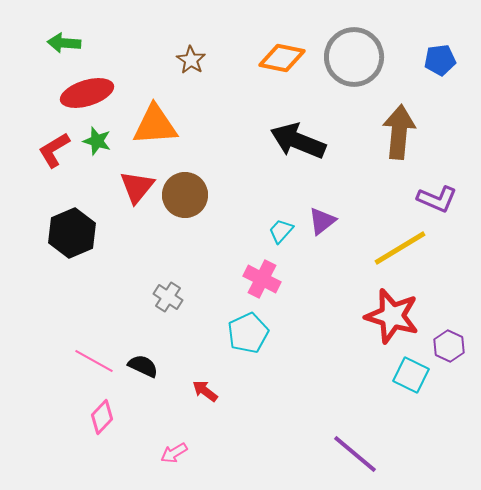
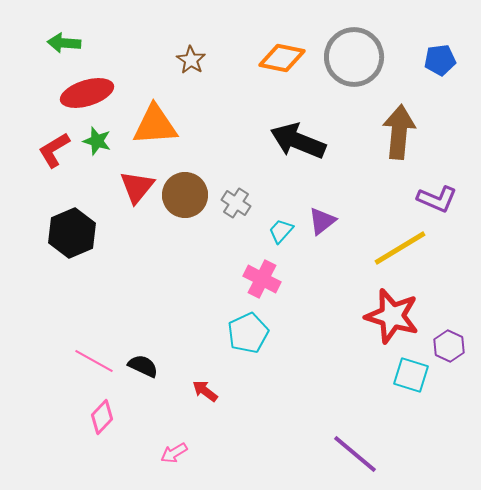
gray cross: moved 68 px right, 94 px up
cyan square: rotated 9 degrees counterclockwise
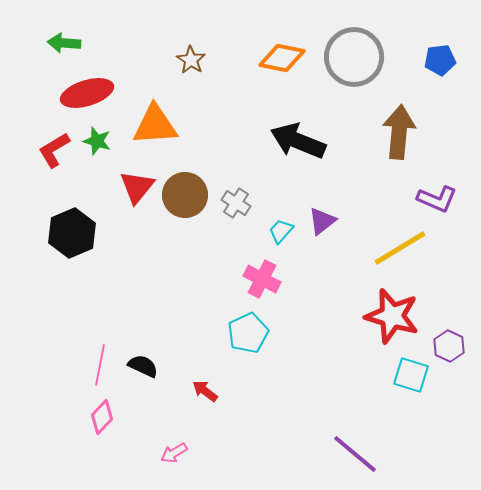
pink line: moved 6 px right, 4 px down; rotated 72 degrees clockwise
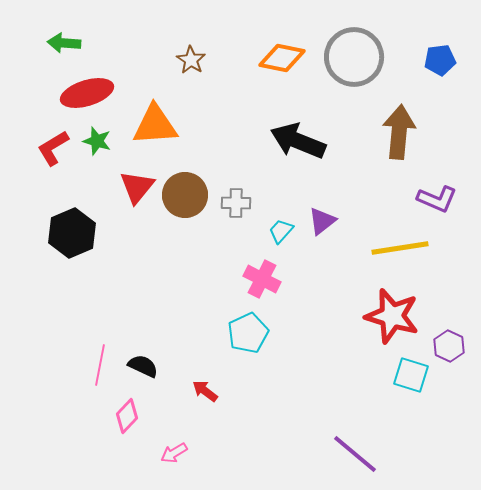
red L-shape: moved 1 px left, 2 px up
gray cross: rotated 32 degrees counterclockwise
yellow line: rotated 22 degrees clockwise
pink diamond: moved 25 px right, 1 px up
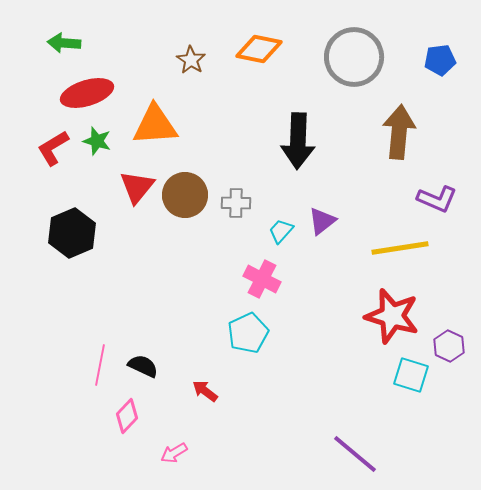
orange diamond: moved 23 px left, 9 px up
black arrow: rotated 110 degrees counterclockwise
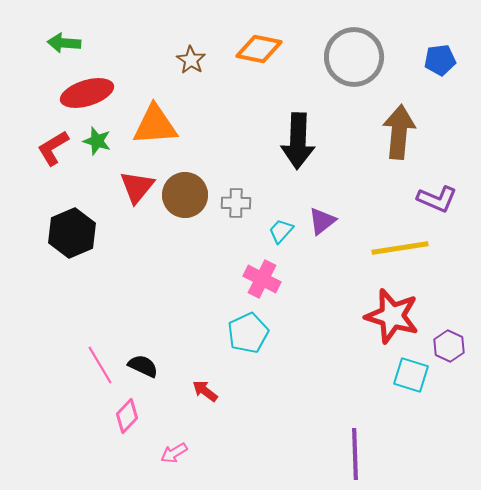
pink line: rotated 42 degrees counterclockwise
purple line: rotated 48 degrees clockwise
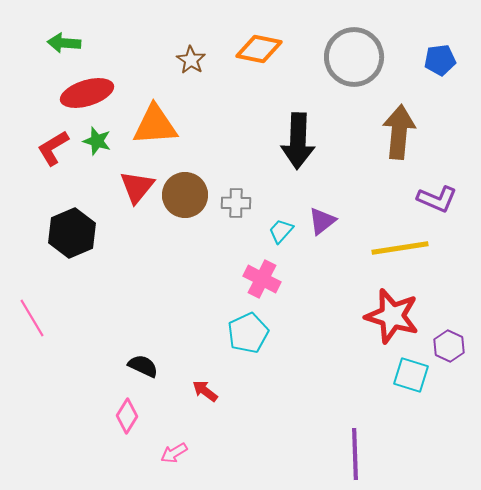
pink line: moved 68 px left, 47 px up
pink diamond: rotated 12 degrees counterclockwise
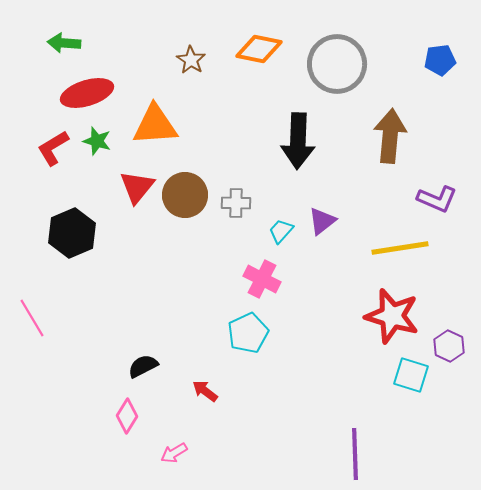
gray circle: moved 17 px left, 7 px down
brown arrow: moved 9 px left, 4 px down
black semicircle: rotated 52 degrees counterclockwise
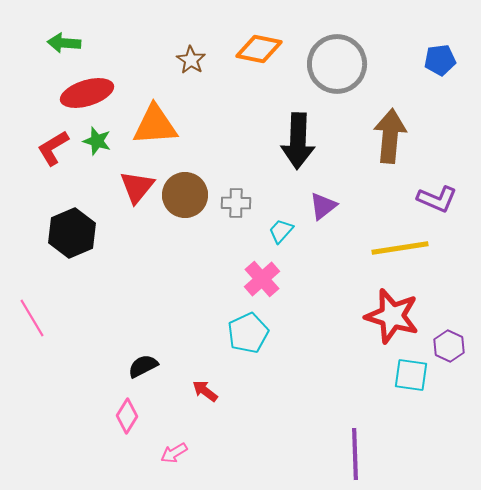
purple triangle: moved 1 px right, 15 px up
pink cross: rotated 21 degrees clockwise
cyan square: rotated 9 degrees counterclockwise
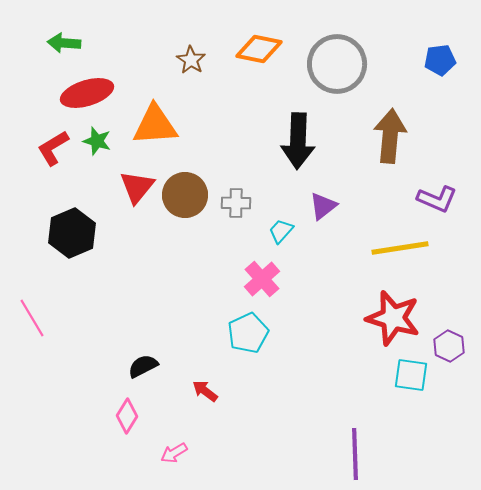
red star: moved 1 px right, 2 px down
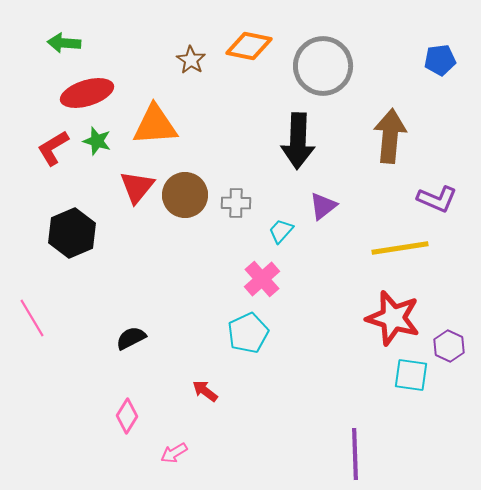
orange diamond: moved 10 px left, 3 px up
gray circle: moved 14 px left, 2 px down
black semicircle: moved 12 px left, 28 px up
